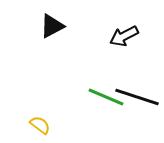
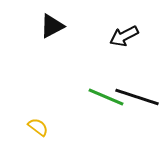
yellow semicircle: moved 2 px left, 2 px down
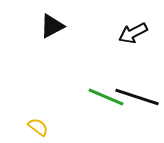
black arrow: moved 9 px right, 3 px up
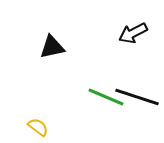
black triangle: moved 21 px down; rotated 16 degrees clockwise
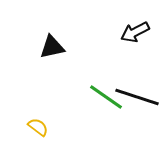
black arrow: moved 2 px right, 1 px up
green line: rotated 12 degrees clockwise
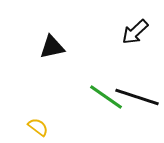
black arrow: rotated 16 degrees counterclockwise
